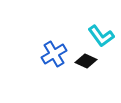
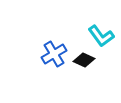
black diamond: moved 2 px left, 1 px up
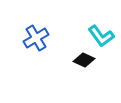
blue cross: moved 18 px left, 16 px up
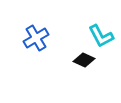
cyan L-shape: rotated 8 degrees clockwise
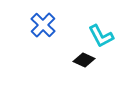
blue cross: moved 7 px right, 13 px up; rotated 15 degrees counterclockwise
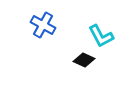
blue cross: rotated 15 degrees counterclockwise
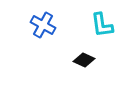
cyan L-shape: moved 1 px right, 11 px up; rotated 20 degrees clockwise
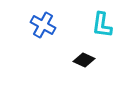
cyan L-shape: rotated 16 degrees clockwise
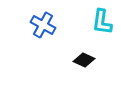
cyan L-shape: moved 3 px up
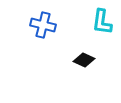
blue cross: rotated 15 degrees counterclockwise
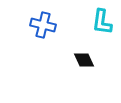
black diamond: rotated 40 degrees clockwise
